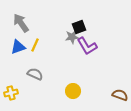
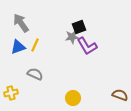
yellow circle: moved 7 px down
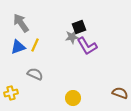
brown semicircle: moved 2 px up
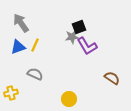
brown semicircle: moved 8 px left, 15 px up; rotated 14 degrees clockwise
yellow circle: moved 4 px left, 1 px down
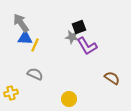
gray star: rotated 16 degrees clockwise
blue triangle: moved 7 px right, 9 px up; rotated 21 degrees clockwise
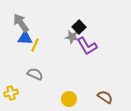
black square: rotated 24 degrees counterclockwise
brown semicircle: moved 7 px left, 19 px down
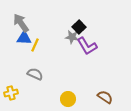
blue triangle: moved 1 px left
yellow circle: moved 1 px left
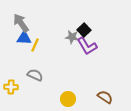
black square: moved 5 px right, 3 px down
gray semicircle: moved 1 px down
yellow cross: moved 6 px up; rotated 16 degrees clockwise
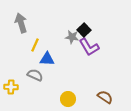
gray arrow: rotated 18 degrees clockwise
blue triangle: moved 23 px right, 21 px down
purple L-shape: moved 2 px right, 1 px down
